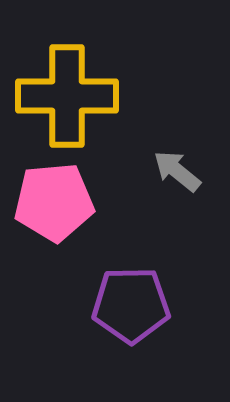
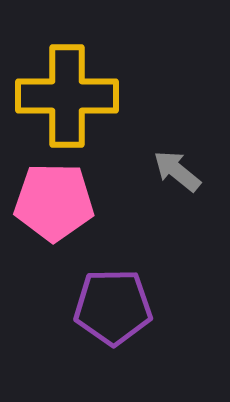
pink pentagon: rotated 6 degrees clockwise
purple pentagon: moved 18 px left, 2 px down
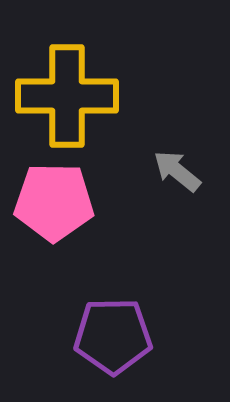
purple pentagon: moved 29 px down
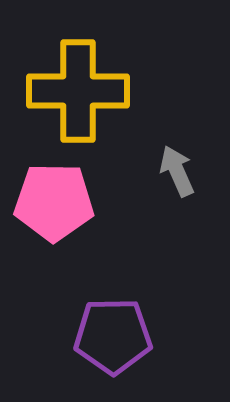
yellow cross: moved 11 px right, 5 px up
gray arrow: rotated 27 degrees clockwise
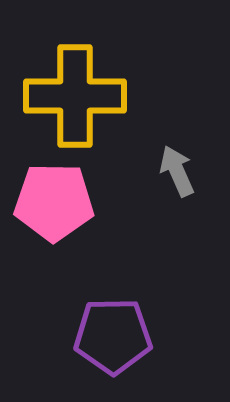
yellow cross: moved 3 px left, 5 px down
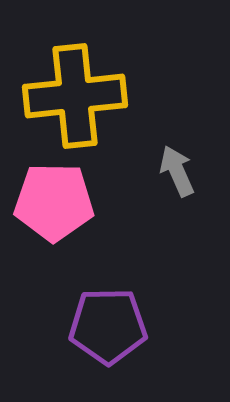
yellow cross: rotated 6 degrees counterclockwise
purple pentagon: moved 5 px left, 10 px up
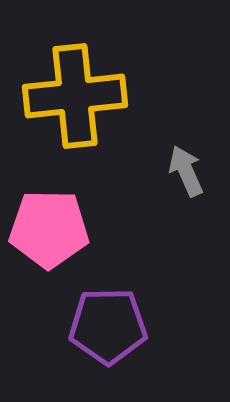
gray arrow: moved 9 px right
pink pentagon: moved 5 px left, 27 px down
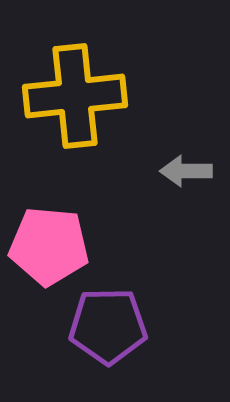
gray arrow: rotated 66 degrees counterclockwise
pink pentagon: moved 17 px down; rotated 4 degrees clockwise
